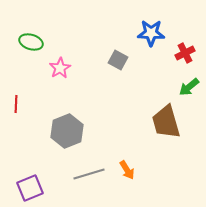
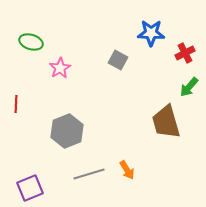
green arrow: rotated 10 degrees counterclockwise
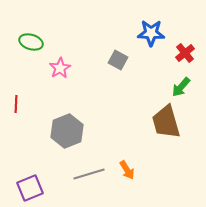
red cross: rotated 12 degrees counterclockwise
green arrow: moved 8 px left
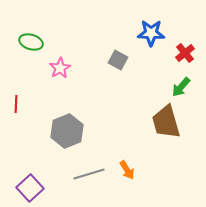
purple square: rotated 20 degrees counterclockwise
